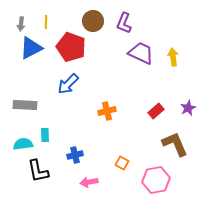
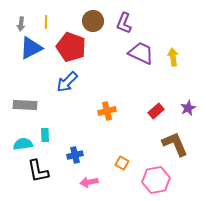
blue arrow: moved 1 px left, 2 px up
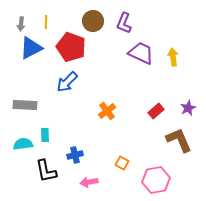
orange cross: rotated 24 degrees counterclockwise
brown L-shape: moved 4 px right, 4 px up
black L-shape: moved 8 px right
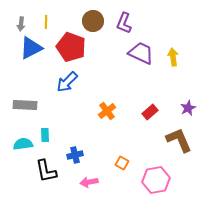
red rectangle: moved 6 px left, 1 px down
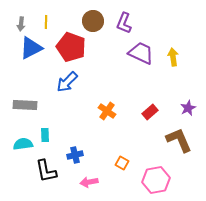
orange cross: rotated 18 degrees counterclockwise
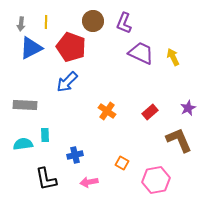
yellow arrow: rotated 18 degrees counterclockwise
black L-shape: moved 8 px down
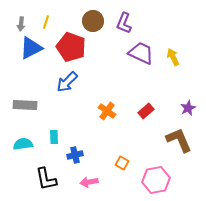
yellow line: rotated 16 degrees clockwise
red rectangle: moved 4 px left, 1 px up
cyan rectangle: moved 9 px right, 2 px down
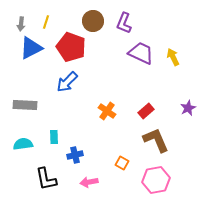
brown L-shape: moved 23 px left
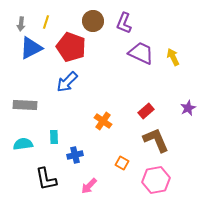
orange cross: moved 4 px left, 10 px down
pink arrow: moved 4 px down; rotated 36 degrees counterclockwise
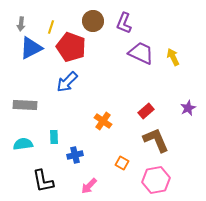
yellow line: moved 5 px right, 5 px down
black L-shape: moved 3 px left, 2 px down
